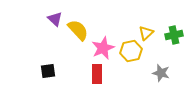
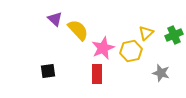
green cross: rotated 12 degrees counterclockwise
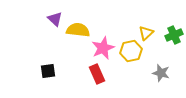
yellow semicircle: rotated 40 degrees counterclockwise
red rectangle: rotated 24 degrees counterclockwise
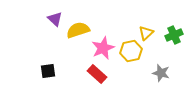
yellow semicircle: rotated 25 degrees counterclockwise
red rectangle: rotated 24 degrees counterclockwise
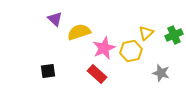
yellow semicircle: moved 1 px right, 2 px down
pink star: moved 1 px right
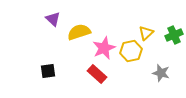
purple triangle: moved 2 px left
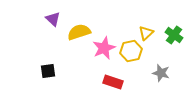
green cross: rotated 30 degrees counterclockwise
red rectangle: moved 16 px right, 8 px down; rotated 24 degrees counterclockwise
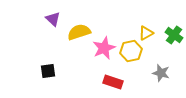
yellow triangle: rotated 14 degrees clockwise
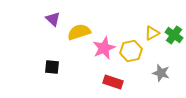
yellow triangle: moved 6 px right
black square: moved 4 px right, 4 px up; rotated 14 degrees clockwise
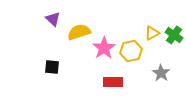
pink star: rotated 10 degrees counterclockwise
gray star: rotated 18 degrees clockwise
red rectangle: rotated 18 degrees counterclockwise
